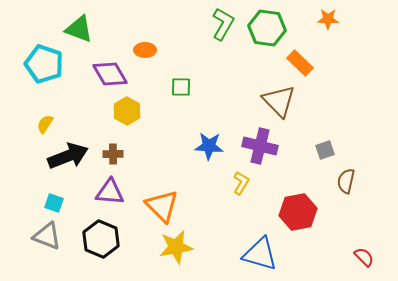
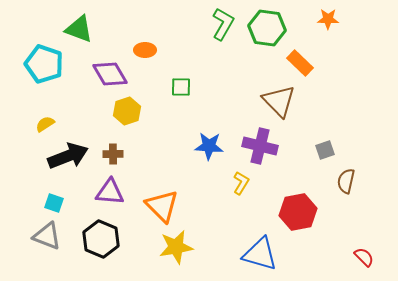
yellow hexagon: rotated 12 degrees clockwise
yellow semicircle: rotated 24 degrees clockwise
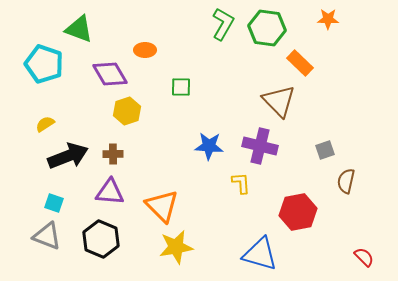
yellow L-shape: rotated 35 degrees counterclockwise
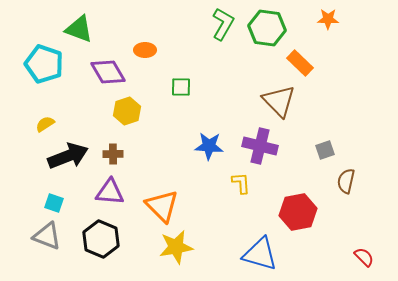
purple diamond: moved 2 px left, 2 px up
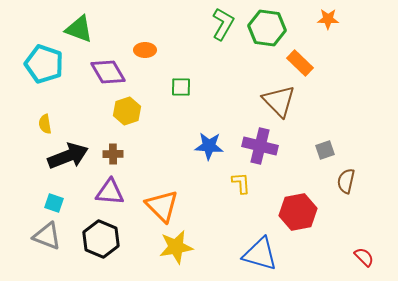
yellow semicircle: rotated 66 degrees counterclockwise
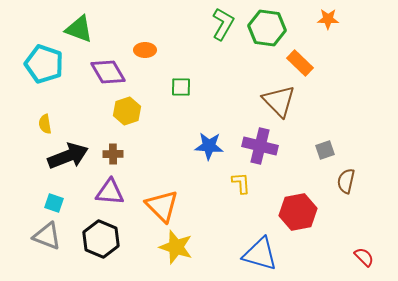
yellow star: rotated 28 degrees clockwise
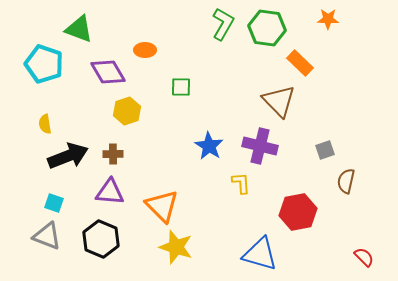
blue star: rotated 28 degrees clockwise
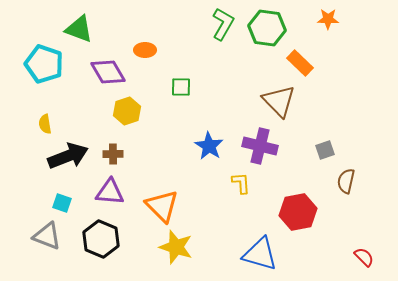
cyan square: moved 8 px right
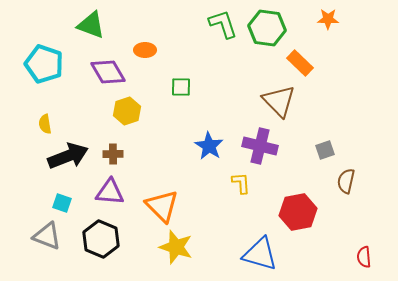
green L-shape: rotated 48 degrees counterclockwise
green triangle: moved 12 px right, 4 px up
red semicircle: rotated 140 degrees counterclockwise
